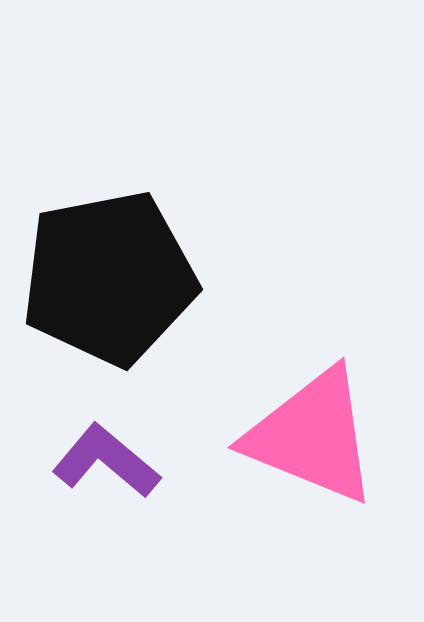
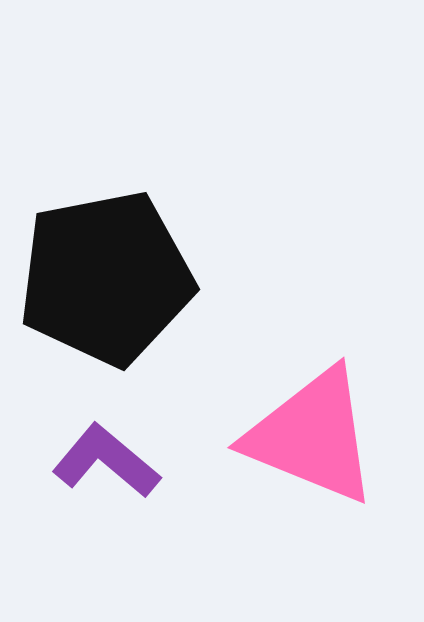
black pentagon: moved 3 px left
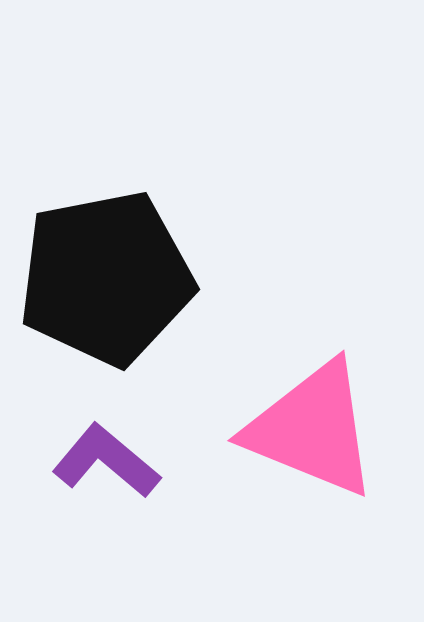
pink triangle: moved 7 px up
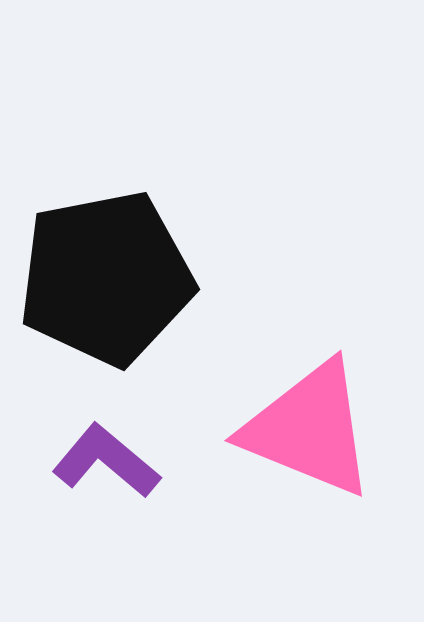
pink triangle: moved 3 px left
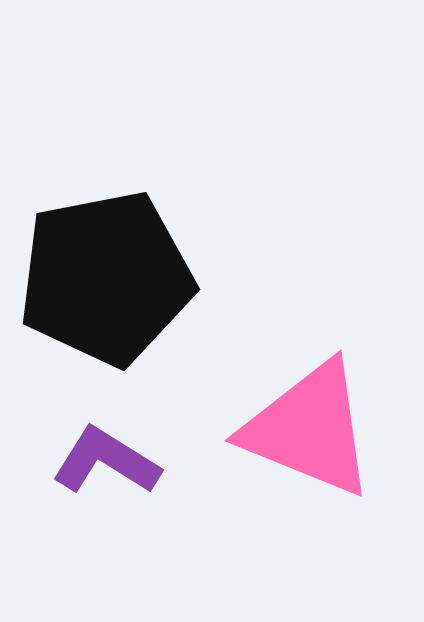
purple L-shape: rotated 8 degrees counterclockwise
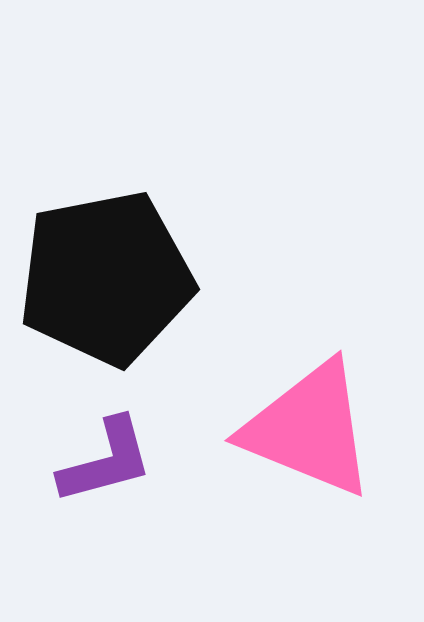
purple L-shape: rotated 133 degrees clockwise
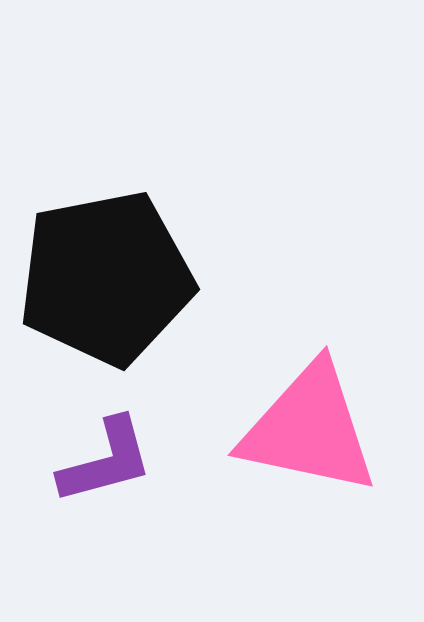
pink triangle: rotated 10 degrees counterclockwise
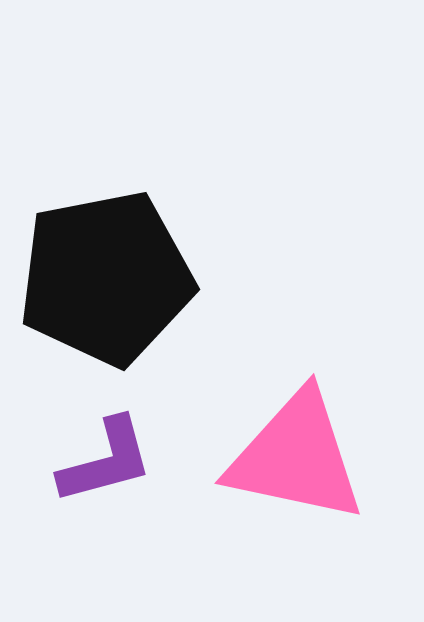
pink triangle: moved 13 px left, 28 px down
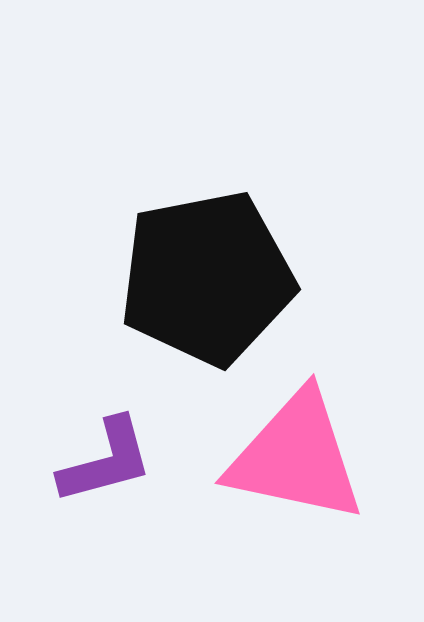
black pentagon: moved 101 px right
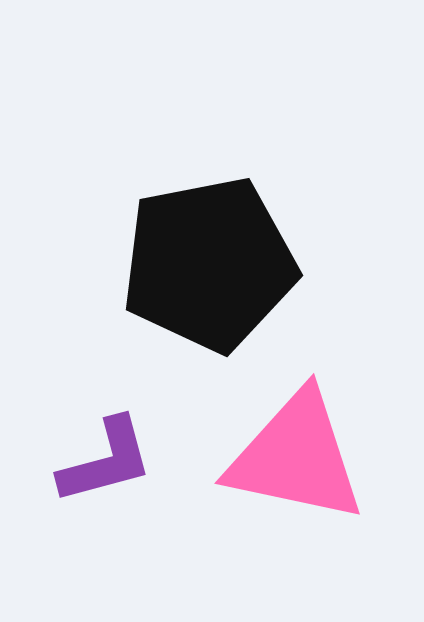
black pentagon: moved 2 px right, 14 px up
